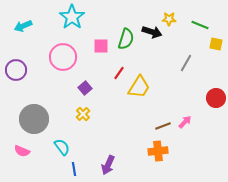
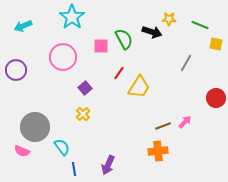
green semicircle: moved 2 px left; rotated 45 degrees counterclockwise
gray circle: moved 1 px right, 8 px down
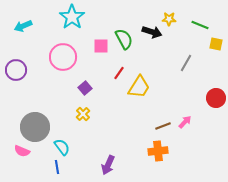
blue line: moved 17 px left, 2 px up
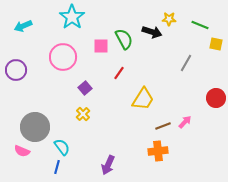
yellow trapezoid: moved 4 px right, 12 px down
blue line: rotated 24 degrees clockwise
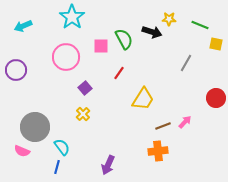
pink circle: moved 3 px right
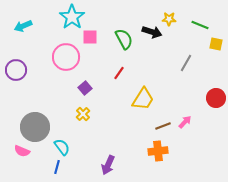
pink square: moved 11 px left, 9 px up
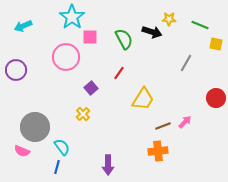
purple square: moved 6 px right
purple arrow: rotated 24 degrees counterclockwise
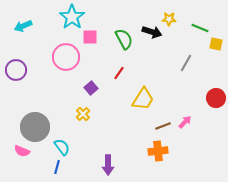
green line: moved 3 px down
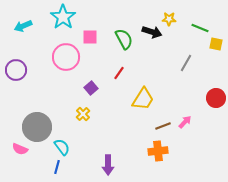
cyan star: moved 9 px left
gray circle: moved 2 px right
pink semicircle: moved 2 px left, 2 px up
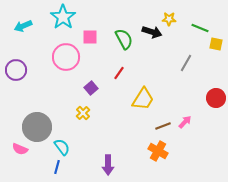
yellow cross: moved 1 px up
orange cross: rotated 36 degrees clockwise
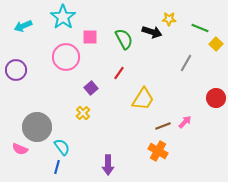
yellow square: rotated 32 degrees clockwise
